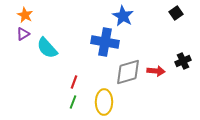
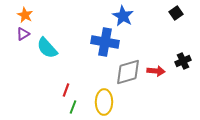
red line: moved 8 px left, 8 px down
green line: moved 5 px down
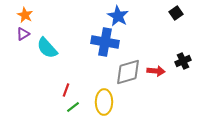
blue star: moved 5 px left
green line: rotated 32 degrees clockwise
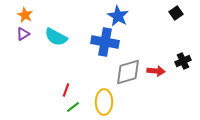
cyan semicircle: moved 9 px right, 11 px up; rotated 20 degrees counterclockwise
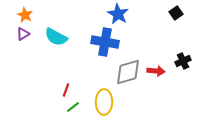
blue star: moved 2 px up
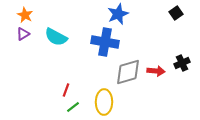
blue star: rotated 20 degrees clockwise
black cross: moved 1 px left, 2 px down
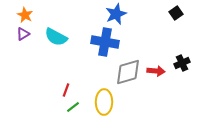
blue star: moved 2 px left
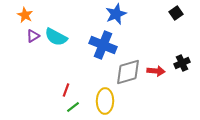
purple triangle: moved 10 px right, 2 px down
blue cross: moved 2 px left, 3 px down; rotated 12 degrees clockwise
yellow ellipse: moved 1 px right, 1 px up
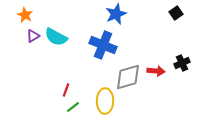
gray diamond: moved 5 px down
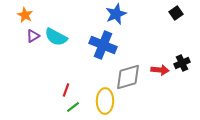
red arrow: moved 4 px right, 1 px up
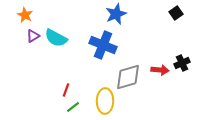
cyan semicircle: moved 1 px down
